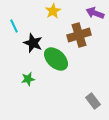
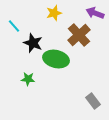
yellow star: moved 1 px right, 2 px down; rotated 14 degrees clockwise
cyan line: rotated 16 degrees counterclockwise
brown cross: rotated 25 degrees counterclockwise
green ellipse: rotated 30 degrees counterclockwise
green star: rotated 16 degrees clockwise
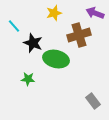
brown cross: rotated 25 degrees clockwise
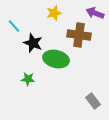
brown cross: rotated 25 degrees clockwise
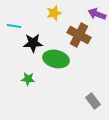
purple arrow: moved 2 px right, 1 px down
cyan line: rotated 40 degrees counterclockwise
brown cross: rotated 20 degrees clockwise
black star: rotated 24 degrees counterclockwise
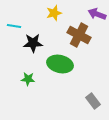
green ellipse: moved 4 px right, 5 px down
